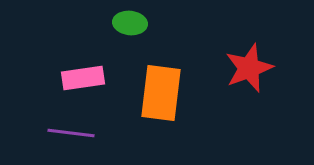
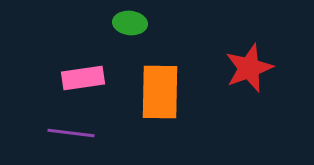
orange rectangle: moved 1 px left, 1 px up; rotated 6 degrees counterclockwise
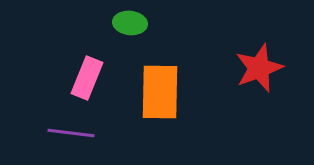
red star: moved 10 px right
pink rectangle: moved 4 px right; rotated 60 degrees counterclockwise
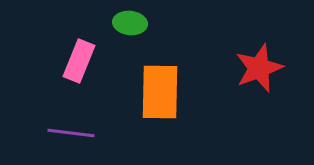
pink rectangle: moved 8 px left, 17 px up
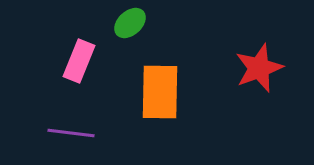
green ellipse: rotated 48 degrees counterclockwise
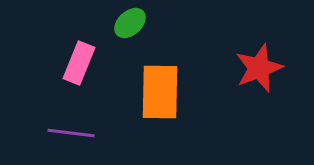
pink rectangle: moved 2 px down
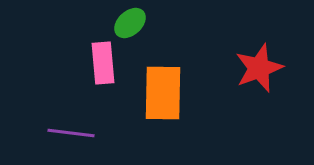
pink rectangle: moved 24 px right; rotated 27 degrees counterclockwise
orange rectangle: moved 3 px right, 1 px down
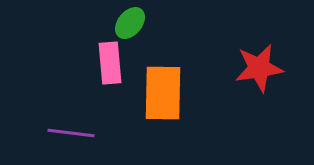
green ellipse: rotated 8 degrees counterclockwise
pink rectangle: moved 7 px right
red star: rotated 12 degrees clockwise
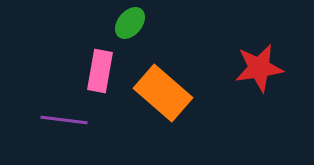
pink rectangle: moved 10 px left, 8 px down; rotated 15 degrees clockwise
orange rectangle: rotated 50 degrees counterclockwise
purple line: moved 7 px left, 13 px up
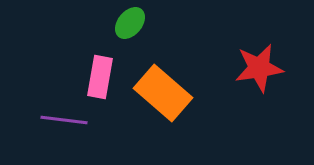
pink rectangle: moved 6 px down
